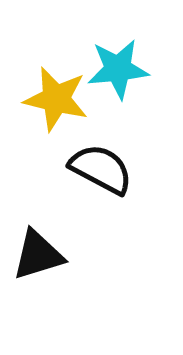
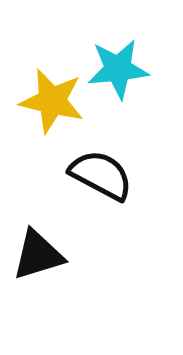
yellow star: moved 4 px left, 2 px down
black semicircle: moved 6 px down
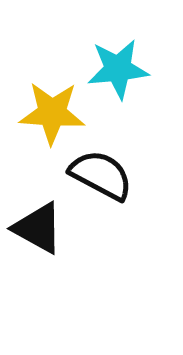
yellow star: moved 12 px down; rotated 10 degrees counterclockwise
black triangle: moved 27 px up; rotated 46 degrees clockwise
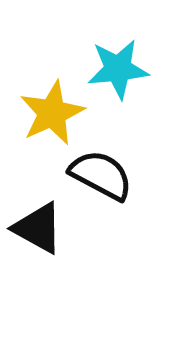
yellow star: rotated 28 degrees counterclockwise
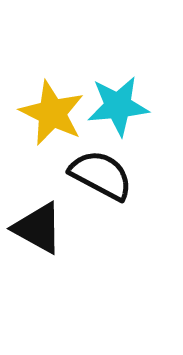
cyan star: moved 37 px down
yellow star: rotated 22 degrees counterclockwise
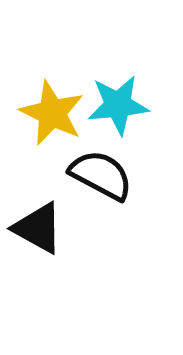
cyan star: moved 1 px up
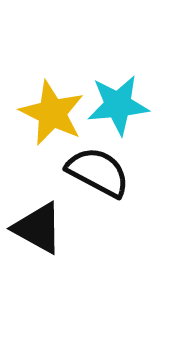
black semicircle: moved 3 px left, 3 px up
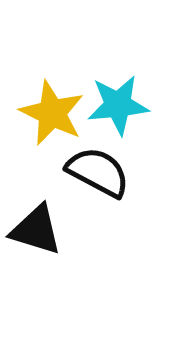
black triangle: moved 2 px left, 2 px down; rotated 12 degrees counterclockwise
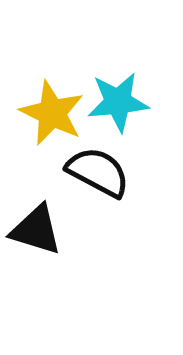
cyan star: moved 3 px up
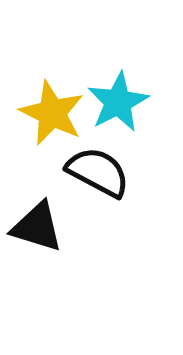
cyan star: rotated 22 degrees counterclockwise
black triangle: moved 1 px right, 3 px up
